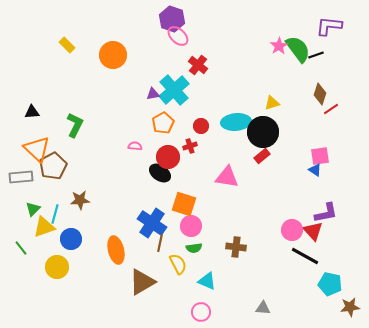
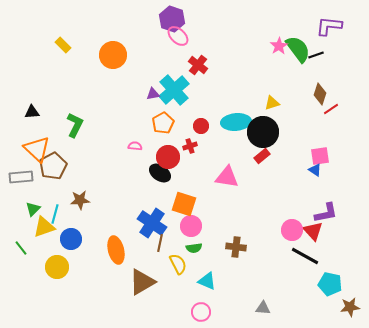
yellow rectangle at (67, 45): moved 4 px left
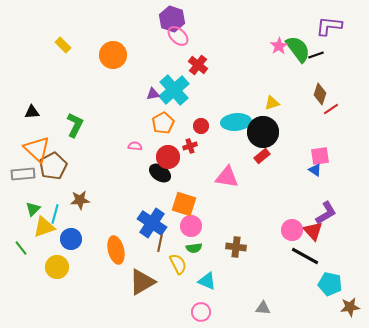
gray rectangle at (21, 177): moved 2 px right, 3 px up
purple L-shape at (326, 213): rotated 20 degrees counterclockwise
